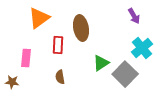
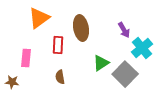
purple arrow: moved 10 px left, 14 px down
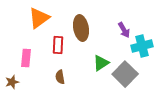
cyan cross: moved 2 px up; rotated 25 degrees clockwise
brown star: rotated 24 degrees counterclockwise
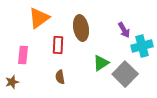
pink rectangle: moved 3 px left, 3 px up
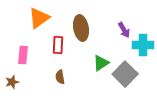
cyan cross: moved 1 px right, 1 px up; rotated 15 degrees clockwise
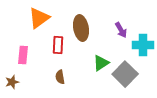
purple arrow: moved 3 px left
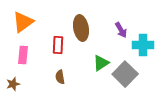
orange triangle: moved 16 px left, 4 px down
brown star: moved 1 px right, 2 px down
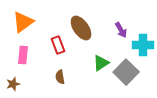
brown ellipse: rotated 25 degrees counterclockwise
red rectangle: rotated 24 degrees counterclockwise
gray square: moved 1 px right, 2 px up
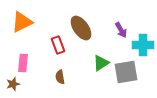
orange triangle: moved 1 px left; rotated 10 degrees clockwise
pink rectangle: moved 8 px down
gray square: rotated 35 degrees clockwise
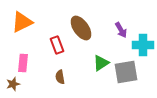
red rectangle: moved 1 px left
